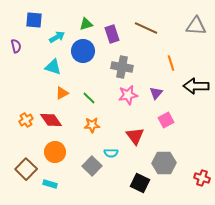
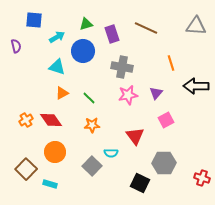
cyan triangle: moved 4 px right
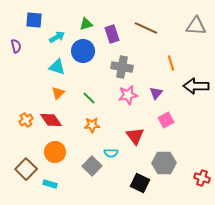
orange triangle: moved 4 px left; rotated 16 degrees counterclockwise
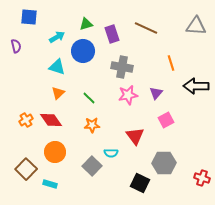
blue square: moved 5 px left, 3 px up
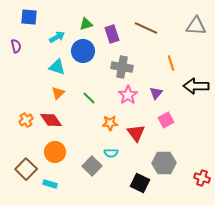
pink star: rotated 24 degrees counterclockwise
orange star: moved 18 px right, 2 px up
red triangle: moved 1 px right, 3 px up
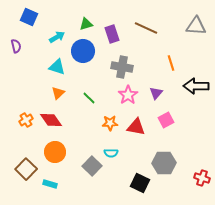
blue square: rotated 18 degrees clockwise
red triangle: moved 6 px up; rotated 42 degrees counterclockwise
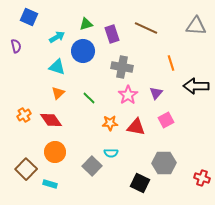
orange cross: moved 2 px left, 5 px up
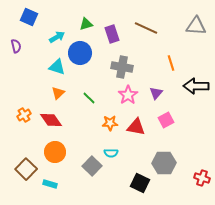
blue circle: moved 3 px left, 2 px down
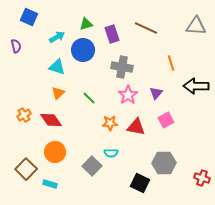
blue circle: moved 3 px right, 3 px up
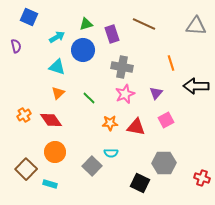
brown line: moved 2 px left, 4 px up
pink star: moved 3 px left, 1 px up; rotated 12 degrees clockwise
